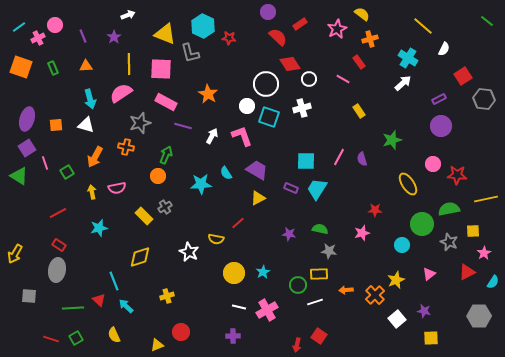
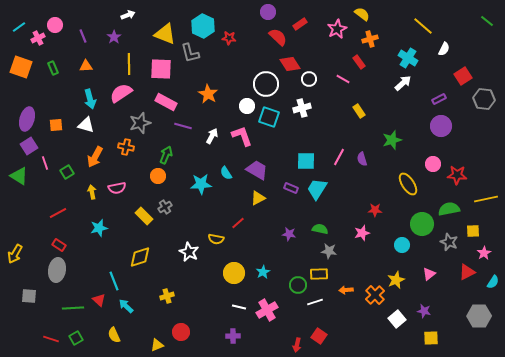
purple square at (27, 148): moved 2 px right, 2 px up
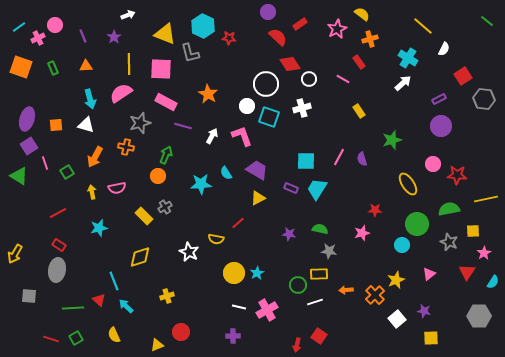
green circle at (422, 224): moved 5 px left
cyan star at (263, 272): moved 6 px left, 1 px down
red triangle at (467, 272): rotated 30 degrees counterclockwise
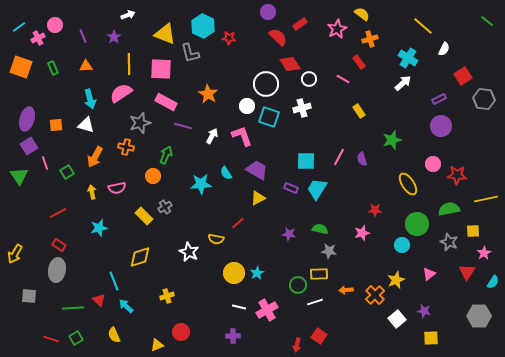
green triangle at (19, 176): rotated 24 degrees clockwise
orange circle at (158, 176): moved 5 px left
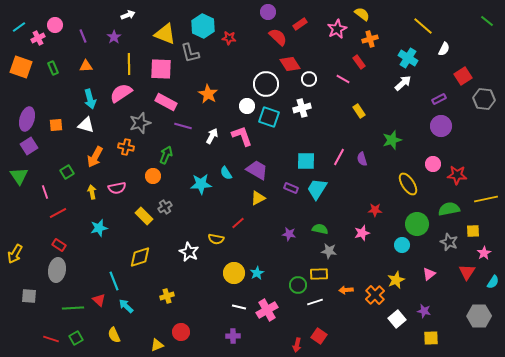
pink line at (45, 163): moved 29 px down
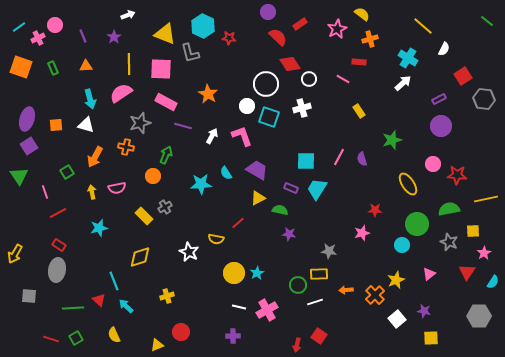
red rectangle at (359, 62): rotated 48 degrees counterclockwise
green semicircle at (320, 229): moved 40 px left, 19 px up
